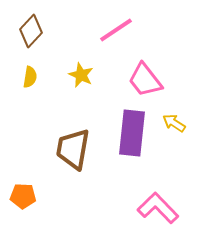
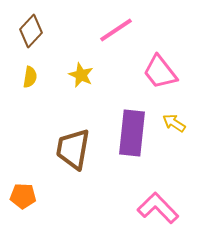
pink trapezoid: moved 15 px right, 8 px up
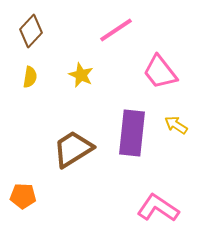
yellow arrow: moved 2 px right, 2 px down
brown trapezoid: rotated 48 degrees clockwise
pink L-shape: rotated 12 degrees counterclockwise
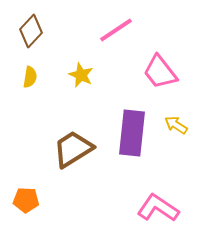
orange pentagon: moved 3 px right, 4 px down
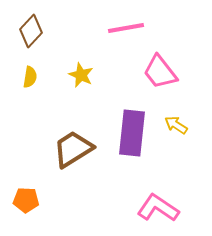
pink line: moved 10 px right, 2 px up; rotated 24 degrees clockwise
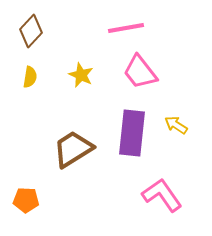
pink trapezoid: moved 20 px left
pink L-shape: moved 4 px right, 13 px up; rotated 21 degrees clockwise
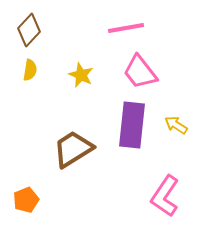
brown diamond: moved 2 px left, 1 px up
yellow semicircle: moved 7 px up
purple rectangle: moved 8 px up
pink L-shape: moved 3 px right, 1 px down; rotated 111 degrees counterclockwise
orange pentagon: rotated 25 degrees counterclockwise
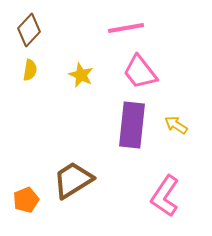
brown trapezoid: moved 31 px down
